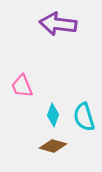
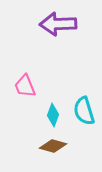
purple arrow: rotated 9 degrees counterclockwise
pink trapezoid: moved 3 px right
cyan semicircle: moved 6 px up
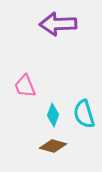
cyan semicircle: moved 3 px down
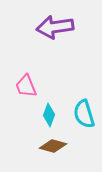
purple arrow: moved 3 px left, 3 px down; rotated 6 degrees counterclockwise
pink trapezoid: moved 1 px right
cyan diamond: moved 4 px left
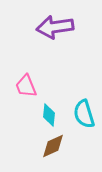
cyan diamond: rotated 15 degrees counterclockwise
brown diamond: rotated 40 degrees counterclockwise
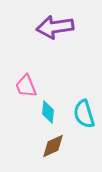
cyan diamond: moved 1 px left, 3 px up
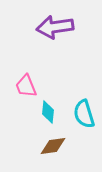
brown diamond: rotated 16 degrees clockwise
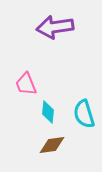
pink trapezoid: moved 2 px up
brown diamond: moved 1 px left, 1 px up
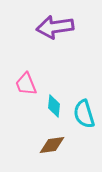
cyan diamond: moved 6 px right, 6 px up
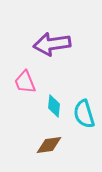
purple arrow: moved 3 px left, 17 px down
pink trapezoid: moved 1 px left, 2 px up
brown diamond: moved 3 px left
